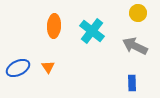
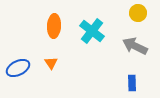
orange triangle: moved 3 px right, 4 px up
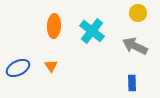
orange triangle: moved 3 px down
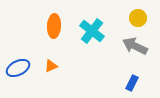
yellow circle: moved 5 px down
orange triangle: rotated 40 degrees clockwise
blue rectangle: rotated 28 degrees clockwise
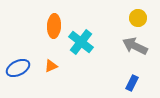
cyan cross: moved 11 px left, 11 px down
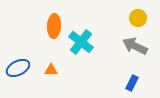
orange triangle: moved 4 px down; rotated 24 degrees clockwise
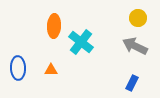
blue ellipse: rotated 65 degrees counterclockwise
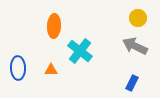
cyan cross: moved 1 px left, 9 px down
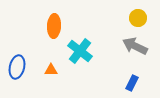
blue ellipse: moved 1 px left, 1 px up; rotated 15 degrees clockwise
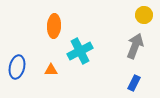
yellow circle: moved 6 px right, 3 px up
gray arrow: rotated 85 degrees clockwise
cyan cross: rotated 25 degrees clockwise
blue rectangle: moved 2 px right
